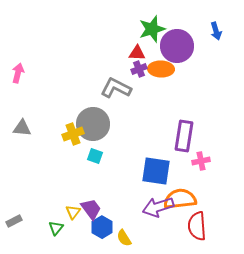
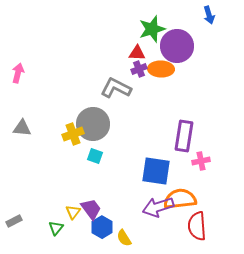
blue arrow: moved 7 px left, 16 px up
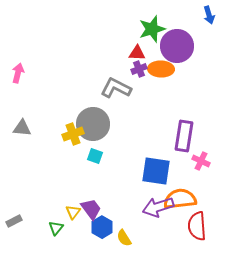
pink cross: rotated 36 degrees clockwise
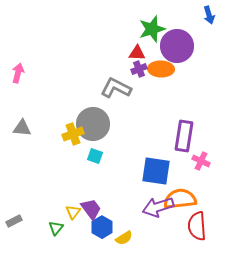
yellow semicircle: rotated 90 degrees counterclockwise
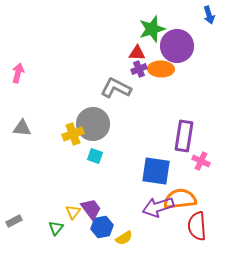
blue hexagon: rotated 20 degrees clockwise
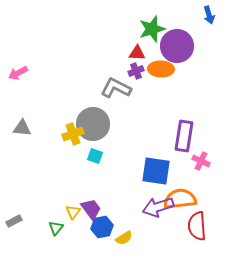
purple cross: moved 3 px left, 2 px down
pink arrow: rotated 132 degrees counterclockwise
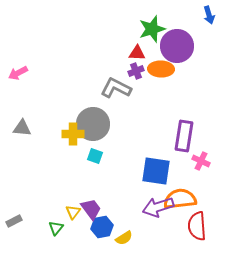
yellow cross: rotated 20 degrees clockwise
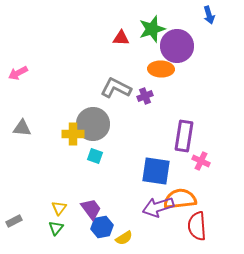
red triangle: moved 16 px left, 15 px up
purple cross: moved 9 px right, 25 px down
yellow triangle: moved 14 px left, 4 px up
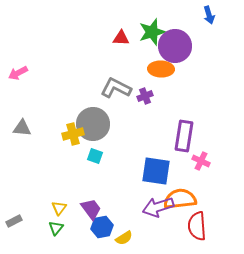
green star: moved 3 px down
purple circle: moved 2 px left
yellow cross: rotated 15 degrees counterclockwise
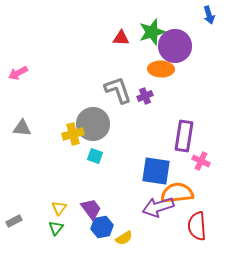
gray L-shape: moved 2 px right, 2 px down; rotated 44 degrees clockwise
orange semicircle: moved 3 px left, 6 px up
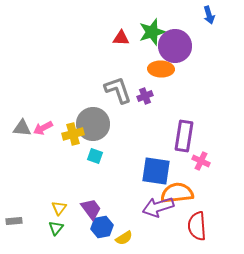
pink arrow: moved 25 px right, 55 px down
gray rectangle: rotated 21 degrees clockwise
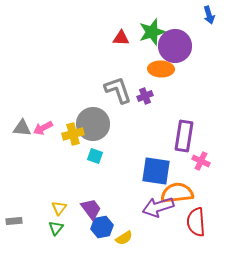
red semicircle: moved 1 px left, 4 px up
